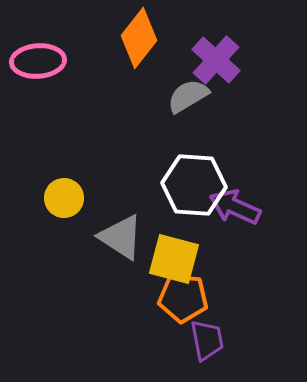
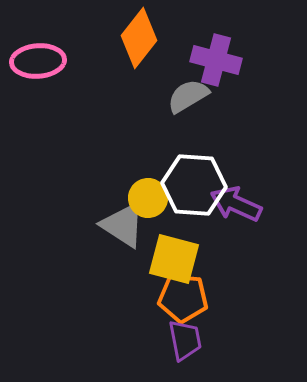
purple cross: rotated 27 degrees counterclockwise
yellow circle: moved 84 px right
purple arrow: moved 1 px right, 3 px up
gray triangle: moved 2 px right, 12 px up
purple trapezoid: moved 22 px left
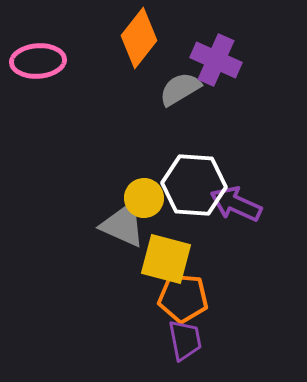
purple cross: rotated 9 degrees clockwise
gray semicircle: moved 8 px left, 7 px up
yellow circle: moved 4 px left
gray triangle: rotated 9 degrees counterclockwise
yellow square: moved 8 px left
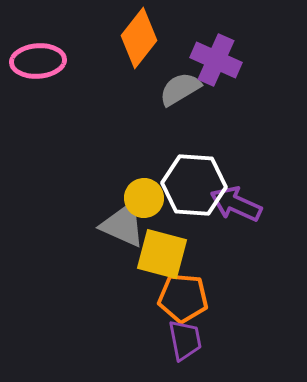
yellow square: moved 4 px left, 5 px up
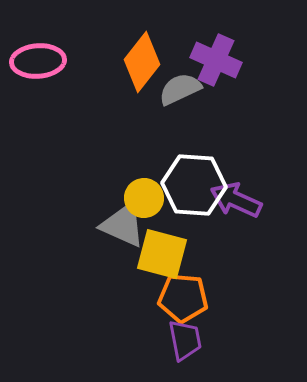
orange diamond: moved 3 px right, 24 px down
gray semicircle: rotated 6 degrees clockwise
purple arrow: moved 4 px up
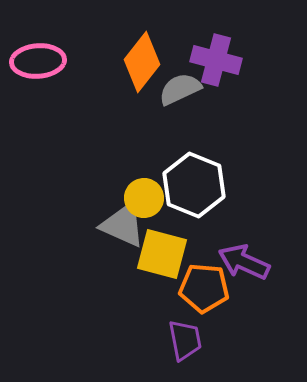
purple cross: rotated 9 degrees counterclockwise
white hexagon: rotated 18 degrees clockwise
purple arrow: moved 8 px right, 62 px down
orange pentagon: moved 21 px right, 10 px up
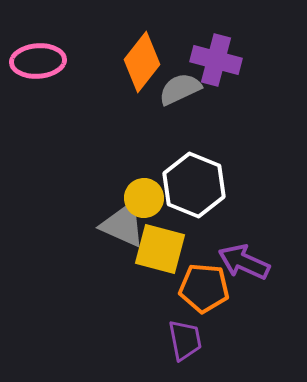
yellow square: moved 2 px left, 5 px up
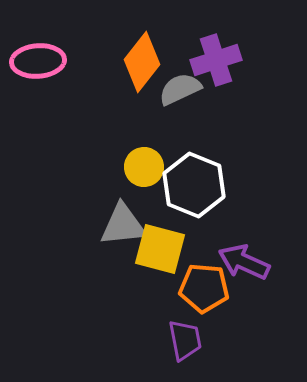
purple cross: rotated 33 degrees counterclockwise
yellow circle: moved 31 px up
gray triangle: rotated 30 degrees counterclockwise
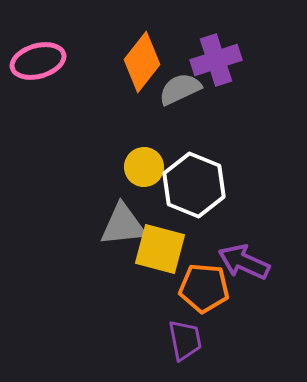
pink ellipse: rotated 12 degrees counterclockwise
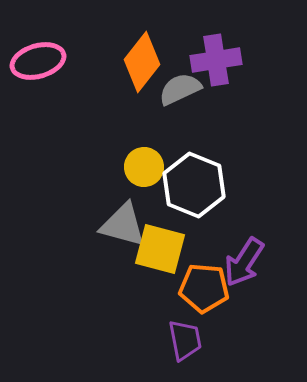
purple cross: rotated 9 degrees clockwise
gray triangle: rotated 21 degrees clockwise
purple arrow: rotated 81 degrees counterclockwise
